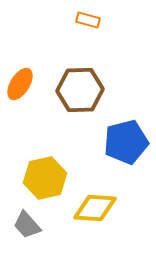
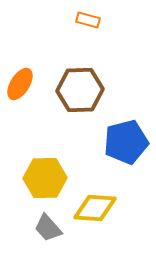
yellow hexagon: rotated 12 degrees clockwise
gray trapezoid: moved 21 px right, 3 px down
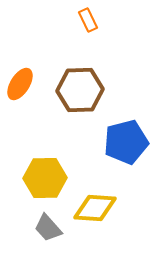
orange rectangle: rotated 50 degrees clockwise
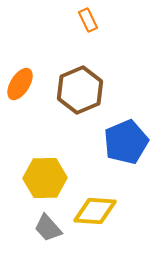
brown hexagon: rotated 21 degrees counterclockwise
blue pentagon: rotated 9 degrees counterclockwise
yellow diamond: moved 3 px down
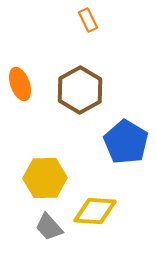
orange ellipse: rotated 52 degrees counterclockwise
brown hexagon: rotated 6 degrees counterclockwise
blue pentagon: rotated 18 degrees counterclockwise
gray trapezoid: moved 1 px right, 1 px up
